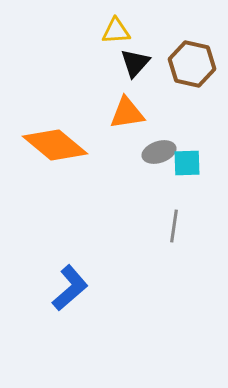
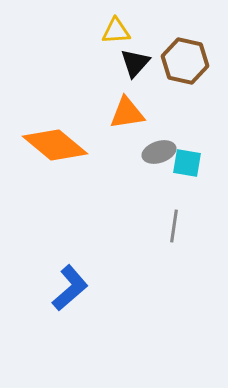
brown hexagon: moved 7 px left, 3 px up
cyan square: rotated 12 degrees clockwise
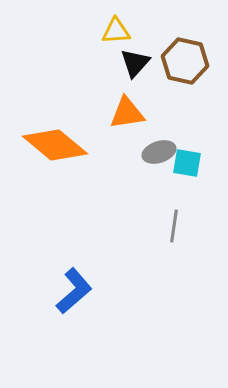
blue L-shape: moved 4 px right, 3 px down
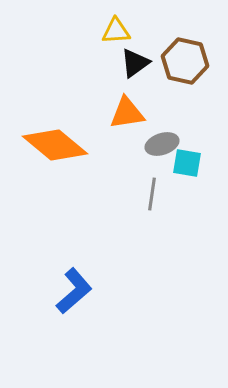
black triangle: rotated 12 degrees clockwise
gray ellipse: moved 3 px right, 8 px up
gray line: moved 22 px left, 32 px up
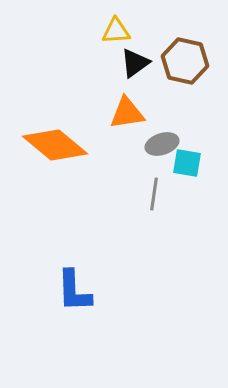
gray line: moved 2 px right
blue L-shape: rotated 129 degrees clockwise
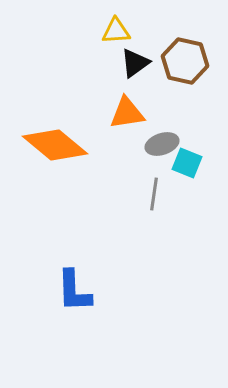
cyan square: rotated 12 degrees clockwise
